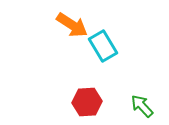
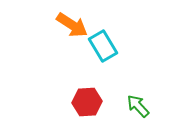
green arrow: moved 4 px left
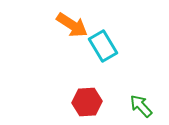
green arrow: moved 3 px right
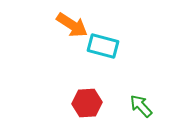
cyan rectangle: rotated 44 degrees counterclockwise
red hexagon: moved 1 px down
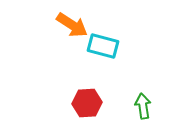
green arrow: moved 2 px right; rotated 35 degrees clockwise
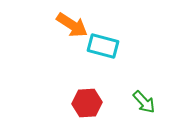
green arrow: moved 1 px right, 4 px up; rotated 145 degrees clockwise
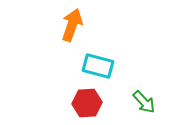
orange arrow: rotated 104 degrees counterclockwise
cyan rectangle: moved 5 px left, 20 px down
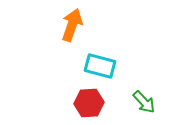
cyan rectangle: moved 2 px right
red hexagon: moved 2 px right
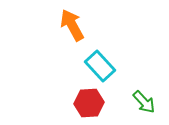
orange arrow: rotated 48 degrees counterclockwise
cyan rectangle: rotated 32 degrees clockwise
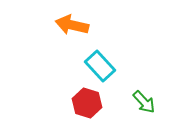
orange arrow: rotated 48 degrees counterclockwise
red hexagon: moved 2 px left; rotated 20 degrees clockwise
